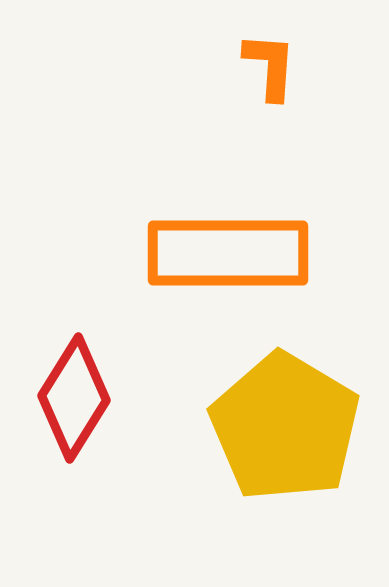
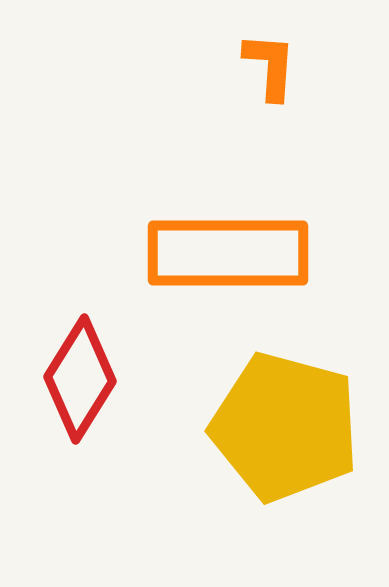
red diamond: moved 6 px right, 19 px up
yellow pentagon: rotated 16 degrees counterclockwise
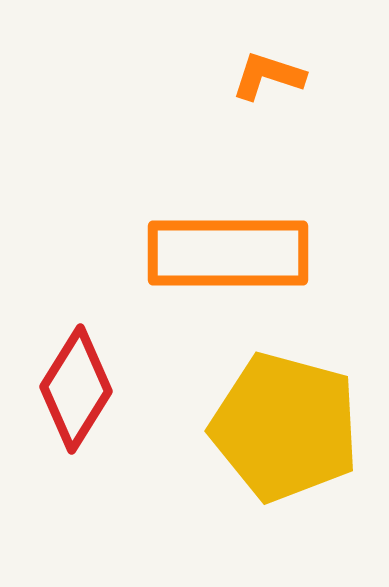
orange L-shape: moved 2 px left, 10 px down; rotated 76 degrees counterclockwise
red diamond: moved 4 px left, 10 px down
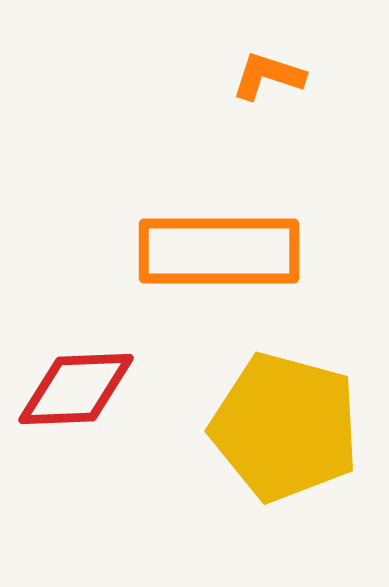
orange rectangle: moved 9 px left, 2 px up
red diamond: rotated 56 degrees clockwise
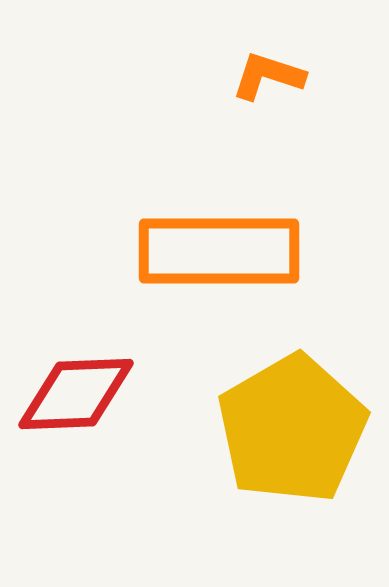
red diamond: moved 5 px down
yellow pentagon: moved 7 px right, 2 px down; rotated 27 degrees clockwise
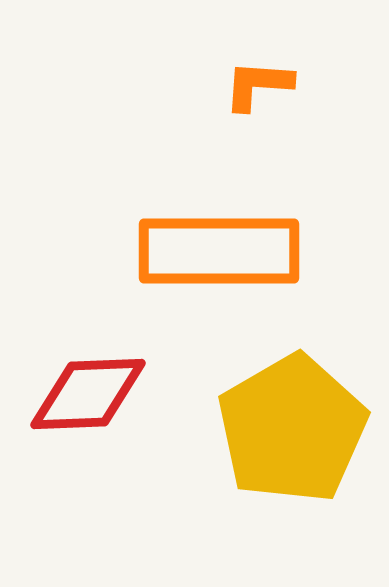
orange L-shape: moved 10 px left, 9 px down; rotated 14 degrees counterclockwise
red diamond: moved 12 px right
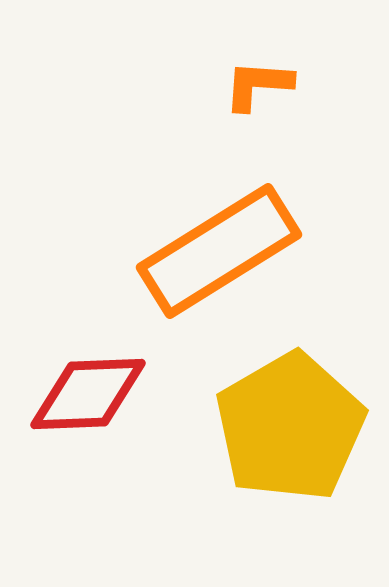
orange rectangle: rotated 32 degrees counterclockwise
yellow pentagon: moved 2 px left, 2 px up
